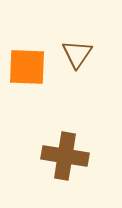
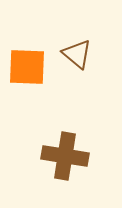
brown triangle: rotated 24 degrees counterclockwise
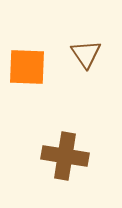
brown triangle: moved 9 px right; rotated 16 degrees clockwise
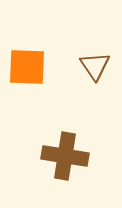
brown triangle: moved 9 px right, 12 px down
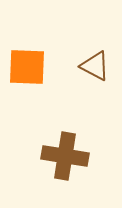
brown triangle: rotated 28 degrees counterclockwise
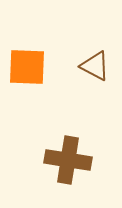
brown cross: moved 3 px right, 4 px down
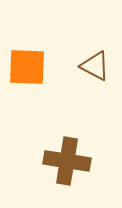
brown cross: moved 1 px left, 1 px down
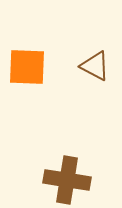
brown cross: moved 19 px down
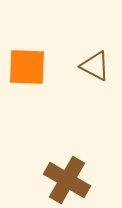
brown cross: rotated 21 degrees clockwise
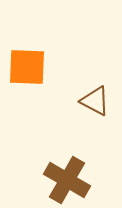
brown triangle: moved 35 px down
